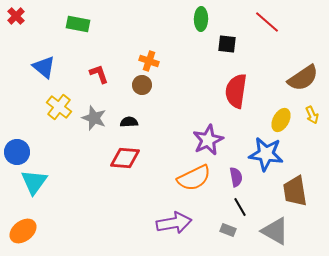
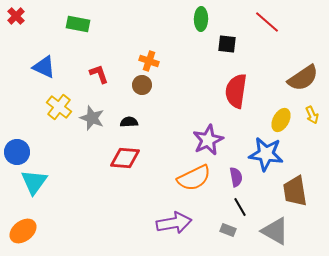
blue triangle: rotated 15 degrees counterclockwise
gray star: moved 2 px left
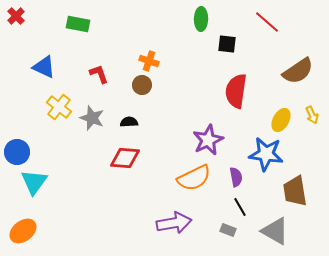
brown semicircle: moved 5 px left, 7 px up
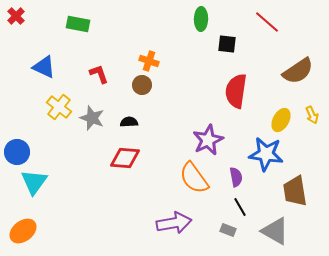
orange semicircle: rotated 80 degrees clockwise
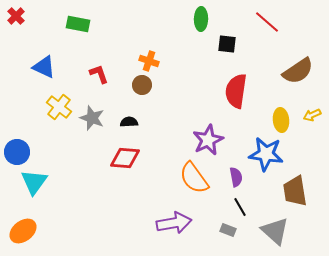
yellow arrow: rotated 90 degrees clockwise
yellow ellipse: rotated 35 degrees counterclockwise
gray triangle: rotated 12 degrees clockwise
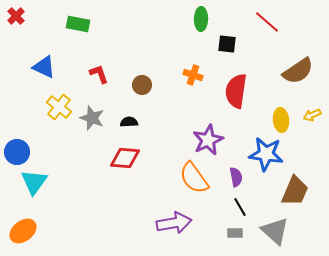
orange cross: moved 44 px right, 14 px down
brown trapezoid: rotated 148 degrees counterclockwise
gray rectangle: moved 7 px right, 3 px down; rotated 21 degrees counterclockwise
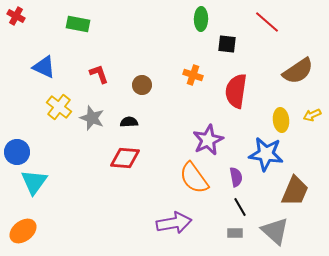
red cross: rotated 18 degrees counterclockwise
